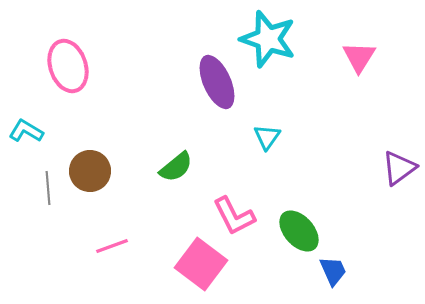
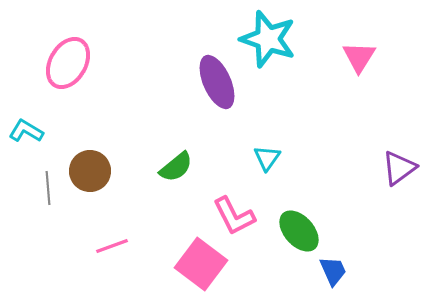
pink ellipse: moved 3 px up; rotated 48 degrees clockwise
cyan triangle: moved 21 px down
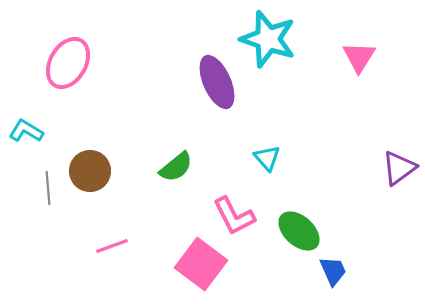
cyan triangle: rotated 16 degrees counterclockwise
green ellipse: rotated 6 degrees counterclockwise
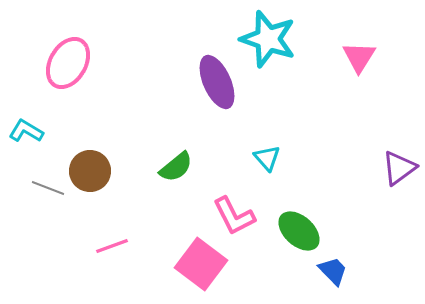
gray line: rotated 64 degrees counterclockwise
blue trapezoid: rotated 20 degrees counterclockwise
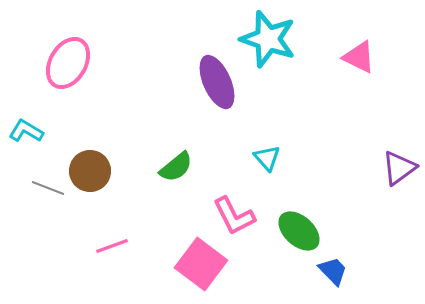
pink triangle: rotated 36 degrees counterclockwise
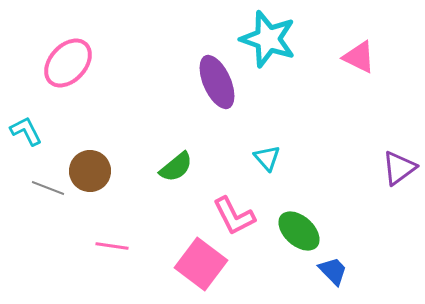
pink ellipse: rotated 12 degrees clockwise
cyan L-shape: rotated 32 degrees clockwise
pink line: rotated 28 degrees clockwise
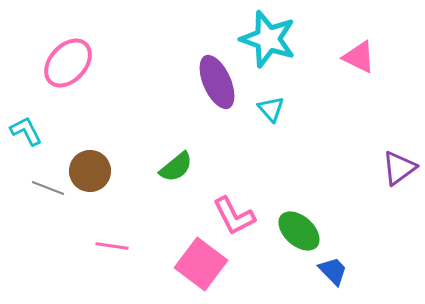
cyan triangle: moved 4 px right, 49 px up
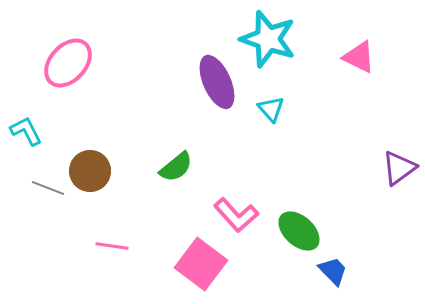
pink L-shape: moved 2 px right, 1 px up; rotated 15 degrees counterclockwise
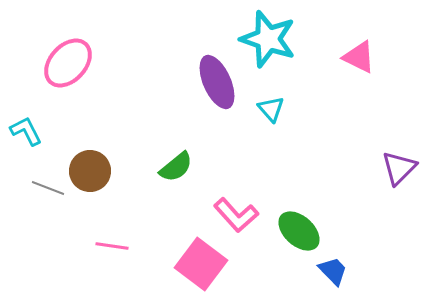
purple triangle: rotated 9 degrees counterclockwise
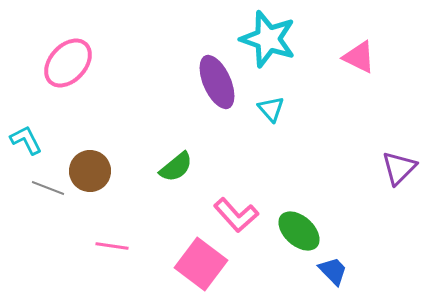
cyan L-shape: moved 9 px down
